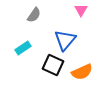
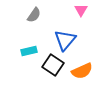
cyan rectangle: moved 6 px right, 3 px down; rotated 21 degrees clockwise
black square: rotated 10 degrees clockwise
orange semicircle: moved 1 px up
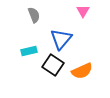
pink triangle: moved 2 px right, 1 px down
gray semicircle: rotated 56 degrees counterclockwise
blue triangle: moved 4 px left, 1 px up
